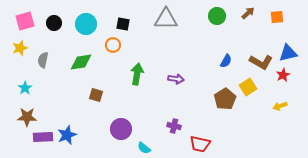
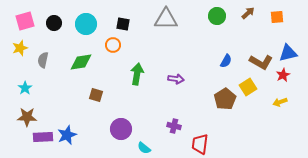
yellow arrow: moved 4 px up
red trapezoid: rotated 85 degrees clockwise
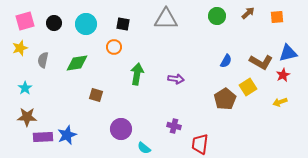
orange circle: moved 1 px right, 2 px down
green diamond: moved 4 px left, 1 px down
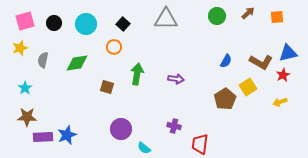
black square: rotated 32 degrees clockwise
brown square: moved 11 px right, 8 px up
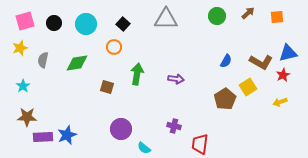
cyan star: moved 2 px left, 2 px up
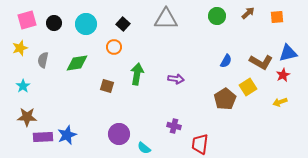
pink square: moved 2 px right, 1 px up
brown square: moved 1 px up
purple circle: moved 2 px left, 5 px down
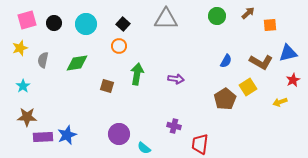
orange square: moved 7 px left, 8 px down
orange circle: moved 5 px right, 1 px up
red star: moved 10 px right, 5 px down
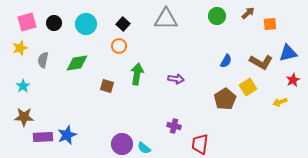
pink square: moved 2 px down
orange square: moved 1 px up
brown star: moved 3 px left
purple circle: moved 3 px right, 10 px down
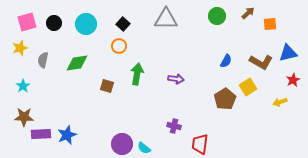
purple rectangle: moved 2 px left, 3 px up
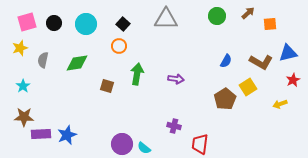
yellow arrow: moved 2 px down
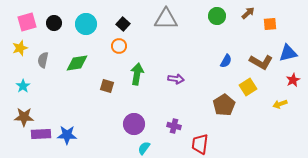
brown pentagon: moved 1 px left, 6 px down
blue star: rotated 24 degrees clockwise
purple circle: moved 12 px right, 20 px up
cyan semicircle: rotated 88 degrees clockwise
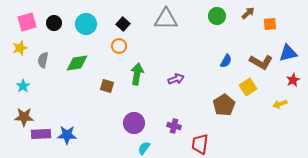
purple arrow: rotated 28 degrees counterclockwise
purple circle: moved 1 px up
